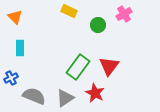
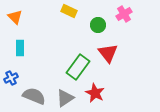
red triangle: moved 1 px left, 13 px up; rotated 15 degrees counterclockwise
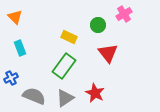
yellow rectangle: moved 26 px down
cyan rectangle: rotated 21 degrees counterclockwise
green rectangle: moved 14 px left, 1 px up
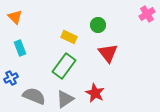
pink cross: moved 23 px right
gray triangle: moved 1 px down
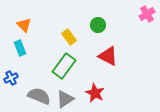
orange triangle: moved 9 px right, 8 px down
yellow rectangle: rotated 28 degrees clockwise
red triangle: moved 3 px down; rotated 25 degrees counterclockwise
gray semicircle: moved 5 px right
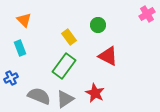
orange triangle: moved 5 px up
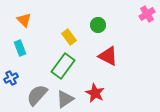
green rectangle: moved 1 px left
gray semicircle: moved 2 px left, 1 px up; rotated 70 degrees counterclockwise
